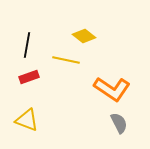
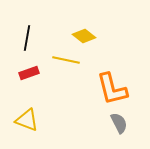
black line: moved 7 px up
red rectangle: moved 4 px up
orange L-shape: rotated 42 degrees clockwise
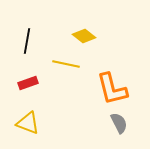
black line: moved 3 px down
yellow line: moved 4 px down
red rectangle: moved 1 px left, 10 px down
yellow triangle: moved 1 px right, 3 px down
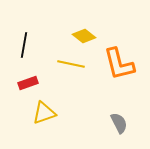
black line: moved 3 px left, 4 px down
yellow line: moved 5 px right
orange L-shape: moved 7 px right, 25 px up
yellow triangle: moved 16 px right, 10 px up; rotated 40 degrees counterclockwise
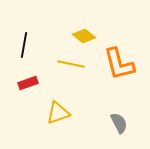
yellow triangle: moved 14 px right
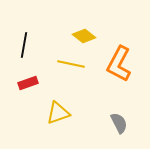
orange L-shape: rotated 42 degrees clockwise
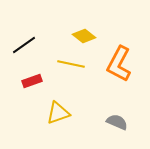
black line: rotated 45 degrees clockwise
red rectangle: moved 4 px right, 2 px up
gray semicircle: moved 2 px left, 1 px up; rotated 40 degrees counterclockwise
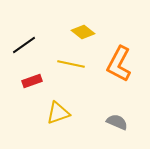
yellow diamond: moved 1 px left, 4 px up
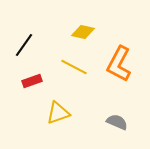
yellow diamond: rotated 25 degrees counterclockwise
black line: rotated 20 degrees counterclockwise
yellow line: moved 3 px right, 3 px down; rotated 16 degrees clockwise
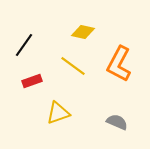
yellow line: moved 1 px left, 1 px up; rotated 8 degrees clockwise
